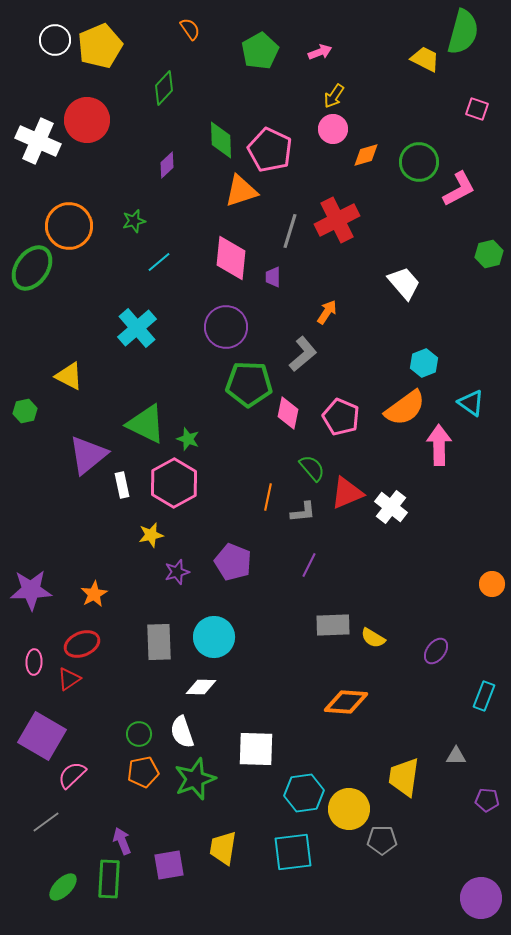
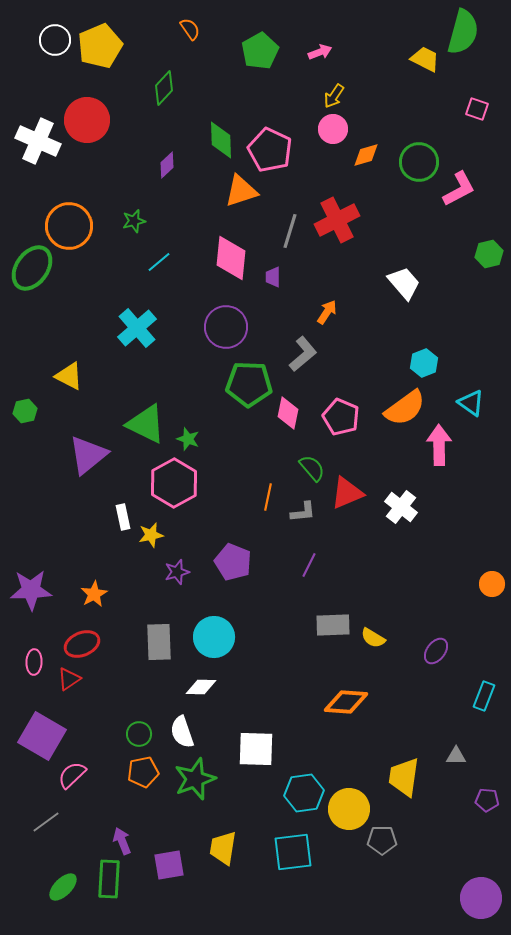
white rectangle at (122, 485): moved 1 px right, 32 px down
white cross at (391, 507): moved 10 px right
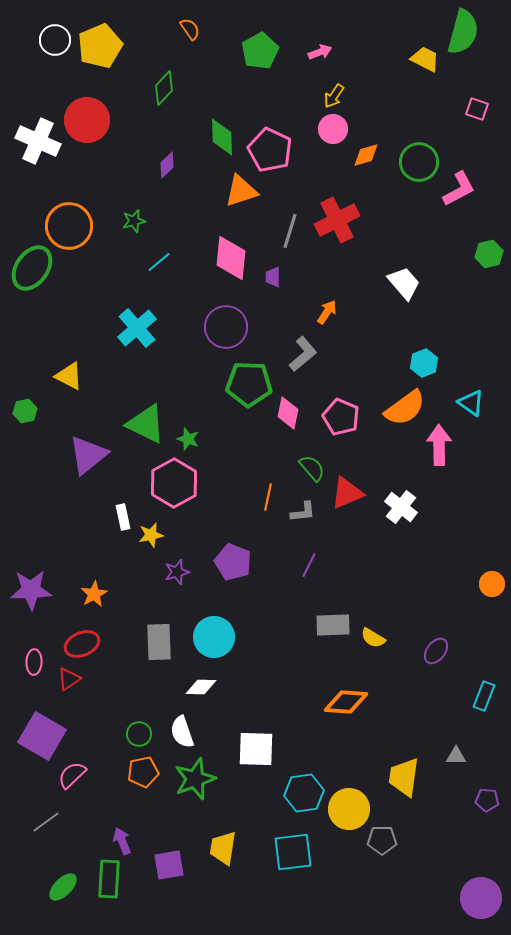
green diamond at (221, 140): moved 1 px right, 3 px up
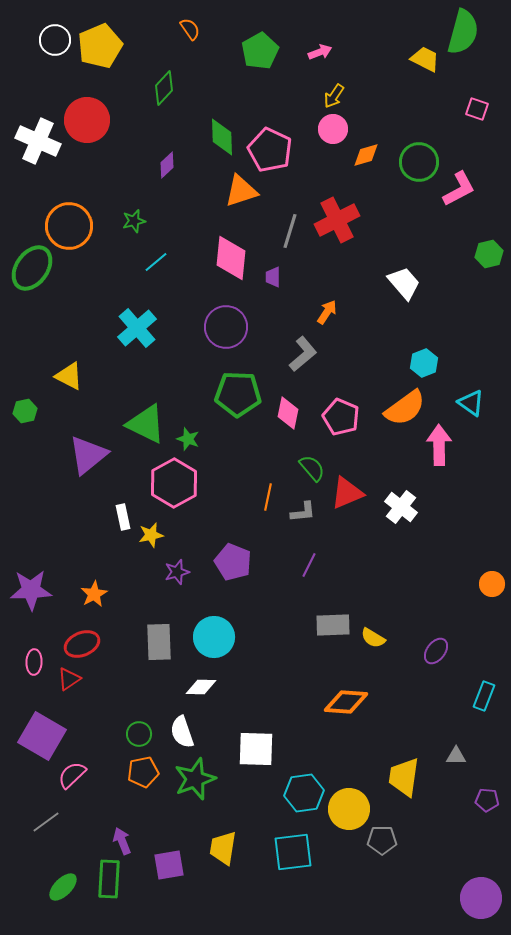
cyan line at (159, 262): moved 3 px left
green pentagon at (249, 384): moved 11 px left, 10 px down
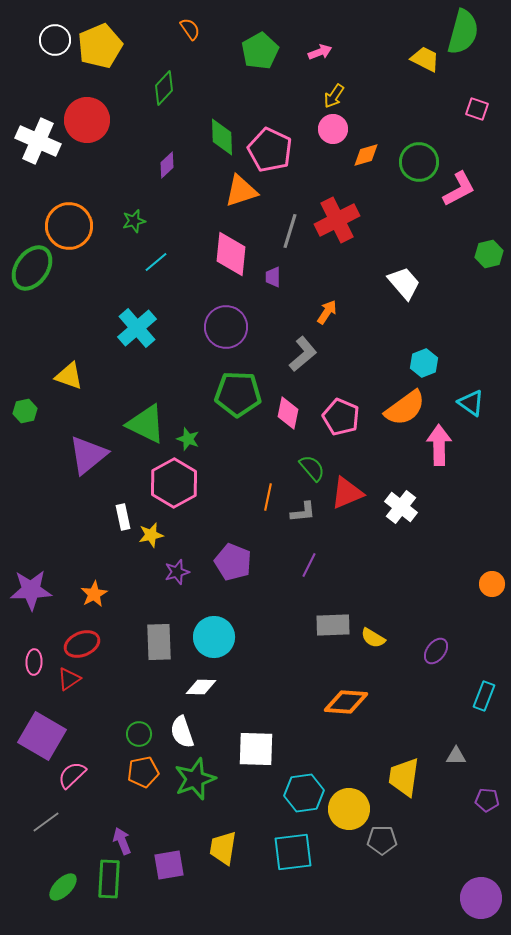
pink diamond at (231, 258): moved 4 px up
yellow triangle at (69, 376): rotated 8 degrees counterclockwise
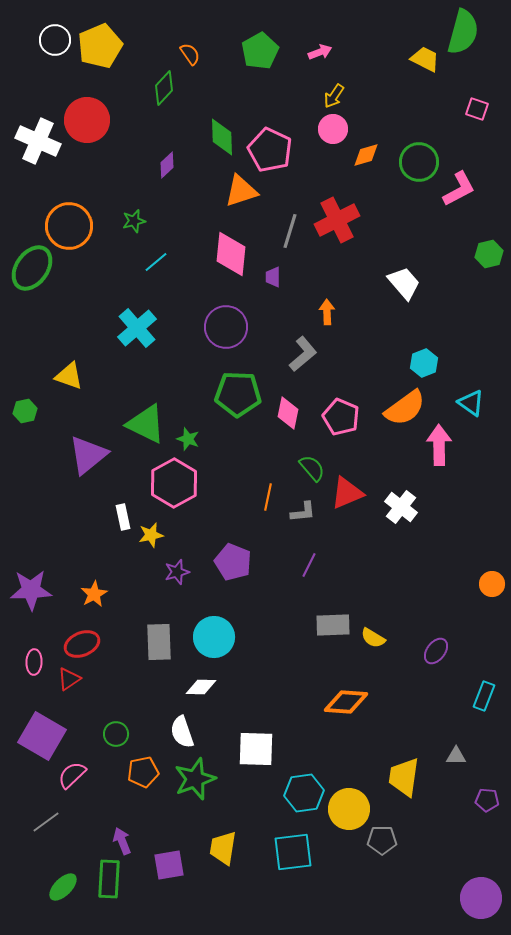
orange semicircle at (190, 29): moved 25 px down
orange arrow at (327, 312): rotated 35 degrees counterclockwise
green circle at (139, 734): moved 23 px left
